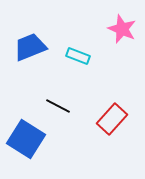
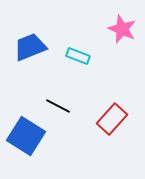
blue square: moved 3 px up
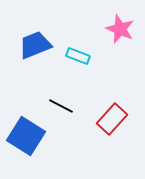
pink star: moved 2 px left
blue trapezoid: moved 5 px right, 2 px up
black line: moved 3 px right
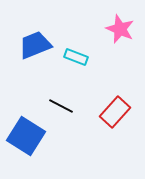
cyan rectangle: moved 2 px left, 1 px down
red rectangle: moved 3 px right, 7 px up
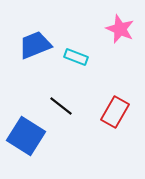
black line: rotated 10 degrees clockwise
red rectangle: rotated 12 degrees counterclockwise
